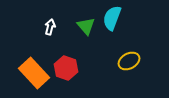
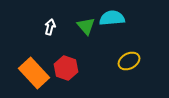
cyan semicircle: rotated 65 degrees clockwise
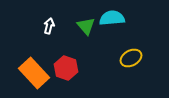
white arrow: moved 1 px left, 1 px up
yellow ellipse: moved 2 px right, 3 px up
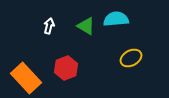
cyan semicircle: moved 4 px right, 1 px down
green triangle: rotated 18 degrees counterclockwise
red hexagon: rotated 20 degrees clockwise
orange rectangle: moved 8 px left, 5 px down
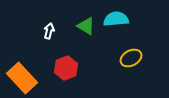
white arrow: moved 5 px down
orange rectangle: moved 4 px left
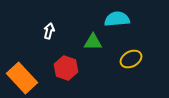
cyan semicircle: moved 1 px right
green triangle: moved 7 px right, 16 px down; rotated 30 degrees counterclockwise
yellow ellipse: moved 1 px down
red hexagon: rotated 20 degrees counterclockwise
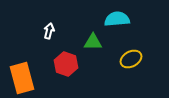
red hexagon: moved 4 px up
orange rectangle: rotated 28 degrees clockwise
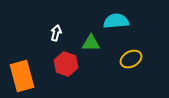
cyan semicircle: moved 1 px left, 2 px down
white arrow: moved 7 px right, 2 px down
green triangle: moved 2 px left, 1 px down
orange rectangle: moved 2 px up
